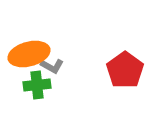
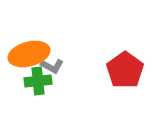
green cross: moved 1 px right, 4 px up
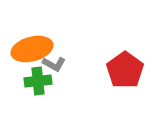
orange ellipse: moved 3 px right, 5 px up
gray L-shape: moved 2 px right, 2 px up
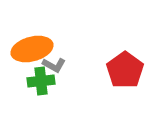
gray L-shape: moved 1 px down
green cross: moved 3 px right
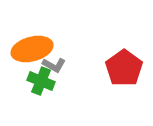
red pentagon: moved 1 px left, 2 px up
green cross: rotated 28 degrees clockwise
